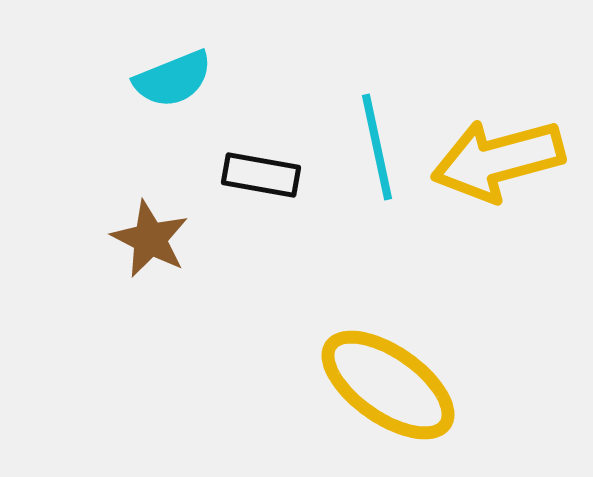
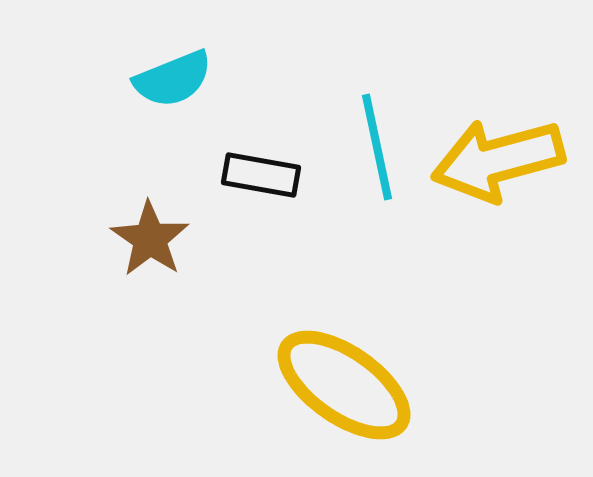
brown star: rotated 8 degrees clockwise
yellow ellipse: moved 44 px left
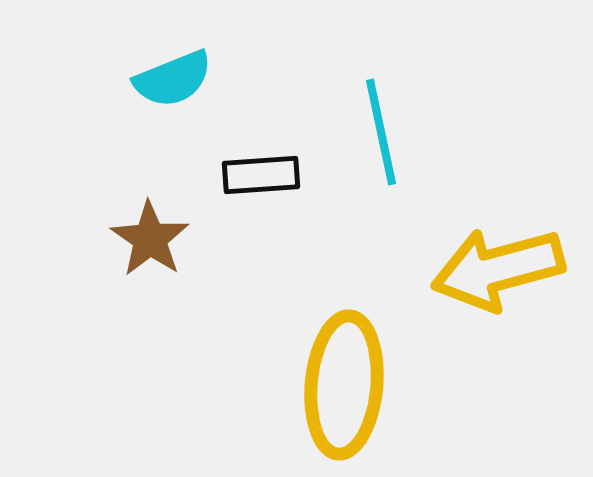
cyan line: moved 4 px right, 15 px up
yellow arrow: moved 109 px down
black rectangle: rotated 14 degrees counterclockwise
yellow ellipse: rotated 60 degrees clockwise
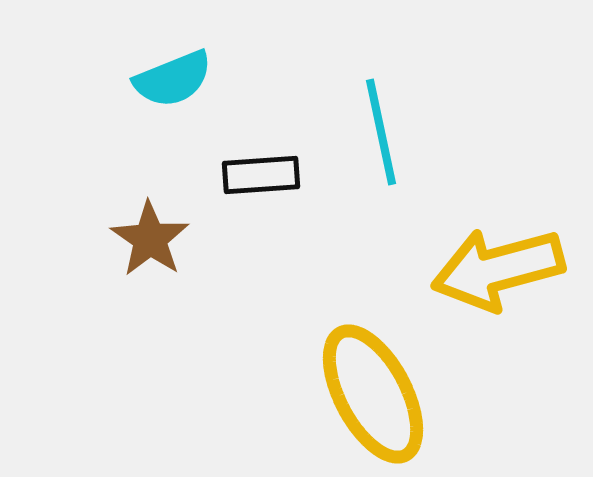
yellow ellipse: moved 29 px right, 9 px down; rotated 33 degrees counterclockwise
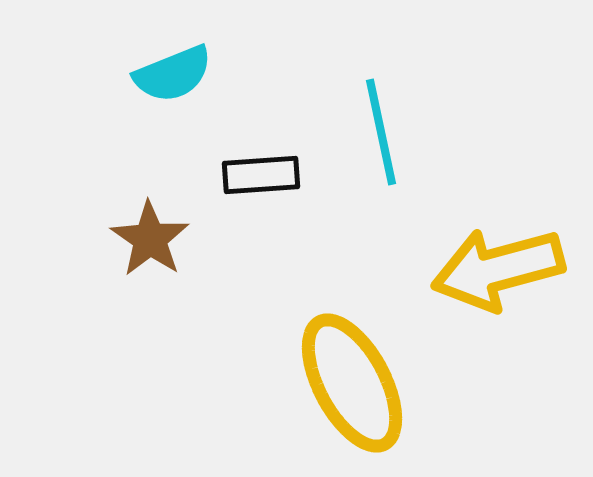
cyan semicircle: moved 5 px up
yellow ellipse: moved 21 px left, 11 px up
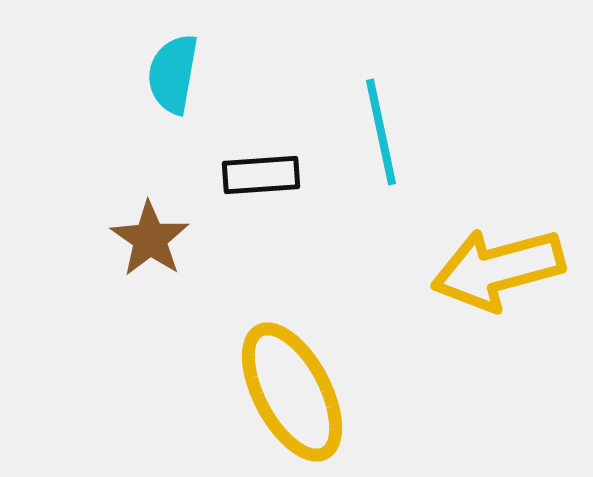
cyan semicircle: rotated 122 degrees clockwise
yellow ellipse: moved 60 px left, 9 px down
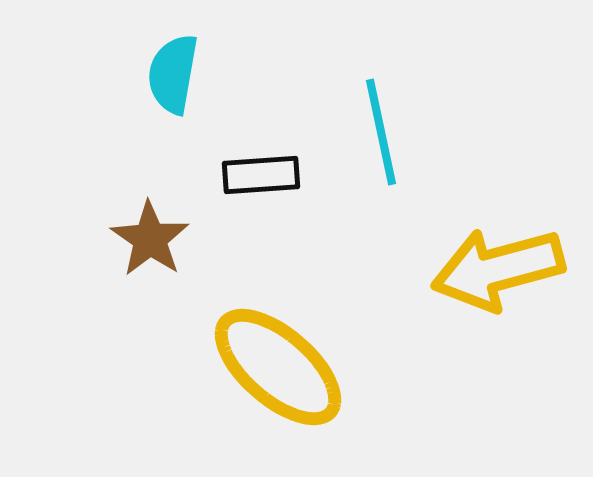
yellow ellipse: moved 14 px left, 25 px up; rotated 21 degrees counterclockwise
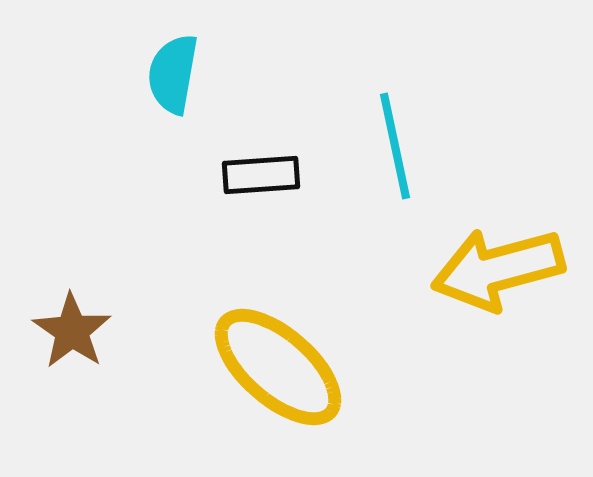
cyan line: moved 14 px right, 14 px down
brown star: moved 78 px left, 92 px down
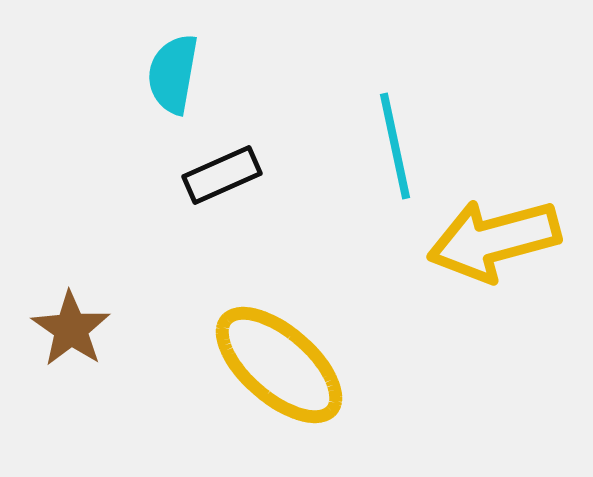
black rectangle: moved 39 px left; rotated 20 degrees counterclockwise
yellow arrow: moved 4 px left, 29 px up
brown star: moved 1 px left, 2 px up
yellow ellipse: moved 1 px right, 2 px up
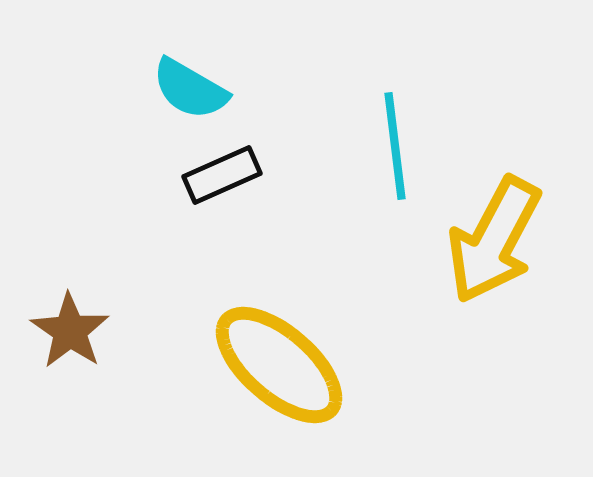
cyan semicircle: moved 17 px right, 15 px down; rotated 70 degrees counterclockwise
cyan line: rotated 5 degrees clockwise
yellow arrow: rotated 47 degrees counterclockwise
brown star: moved 1 px left, 2 px down
